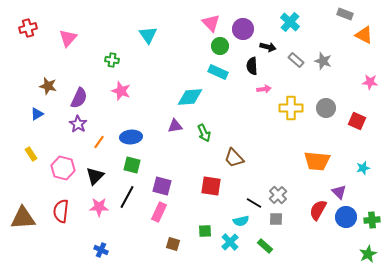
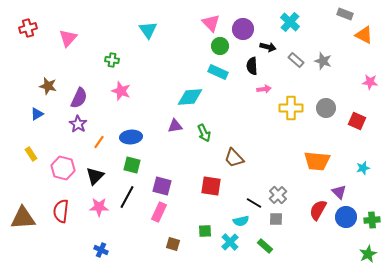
cyan triangle at (148, 35): moved 5 px up
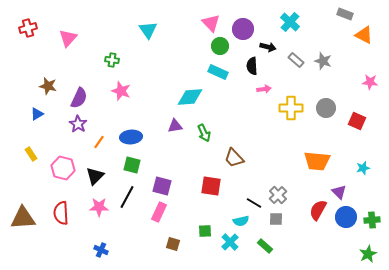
red semicircle at (61, 211): moved 2 px down; rotated 10 degrees counterclockwise
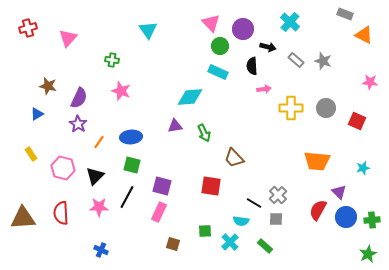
cyan semicircle at (241, 221): rotated 21 degrees clockwise
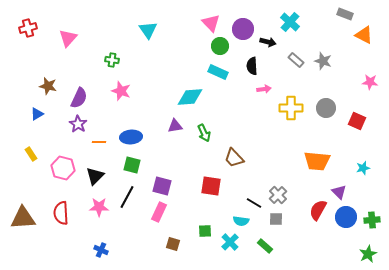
black arrow at (268, 47): moved 5 px up
orange line at (99, 142): rotated 56 degrees clockwise
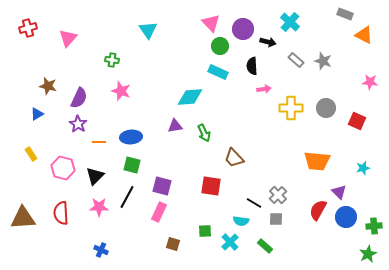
green cross at (372, 220): moved 2 px right, 6 px down
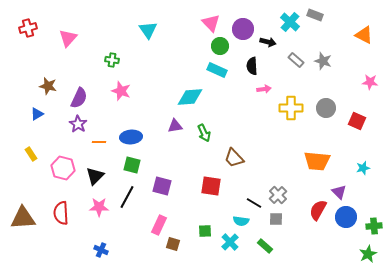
gray rectangle at (345, 14): moved 30 px left, 1 px down
cyan rectangle at (218, 72): moved 1 px left, 2 px up
pink rectangle at (159, 212): moved 13 px down
